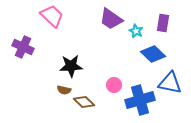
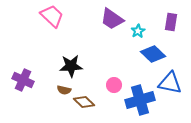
purple trapezoid: moved 1 px right
purple rectangle: moved 8 px right, 1 px up
cyan star: moved 2 px right; rotated 16 degrees clockwise
purple cross: moved 33 px down
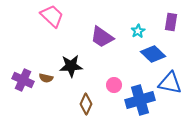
purple trapezoid: moved 10 px left, 18 px down
brown semicircle: moved 18 px left, 12 px up
brown diamond: moved 2 px right, 2 px down; rotated 70 degrees clockwise
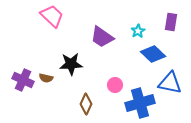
black star: moved 2 px up
pink circle: moved 1 px right
blue cross: moved 3 px down
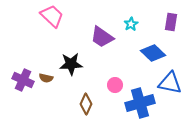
cyan star: moved 7 px left, 7 px up
blue diamond: moved 1 px up
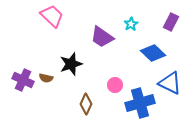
purple rectangle: rotated 18 degrees clockwise
black star: rotated 15 degrees counterclockwise
blue triangle: rotated 15 degrees clockwise
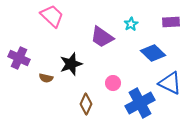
purple rectangle: rotated 60 degrees clockwise
purple cross: moved 4 px left, 22 px up
pink circle: moved 2 px left, 2 px up
blue cross: rotated 12 degrees counterclockwise
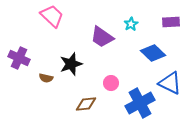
pink circle: moved 2 px left
brown diamond: rotated 60 degrees clockwise
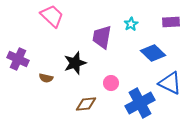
purple trapezoid: rotated 65 degrees clockwise
purple cross: moved 1 px left, 1 px down
black star: moved 4 px right, 1 px up
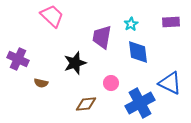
blue diamond: moved 15 px left, 1 px up; rotated 40 degrees clockwise
brown semicircle: moved 5 px left, 5 px down
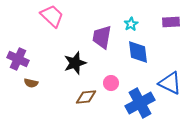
brown semicircle: moved 10 px left
brown diamond: moved 7 px up
